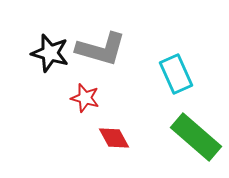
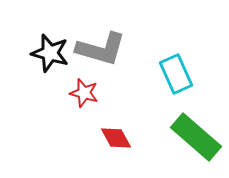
red star: moved 1 px left, 5 px up
red diamond: moved 2 px right
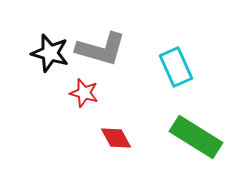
cyan rectangle: moved 7 px up
green rectangle: rotated 9 degrees counterclockwise
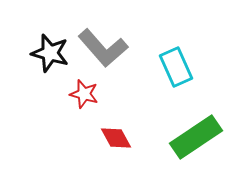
gray L-shape: moved 2 px right, 1 px up; rotated 33 degrees clockwise
red star: moved 1 px down
green rectangle: rotated 66 degrees counterclockwise
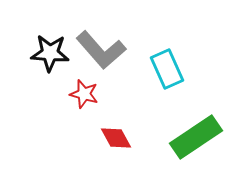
gray L-shape: moved 2 px left, 2 px down
black star: rotated 12 degrees counterclockwise
cyan rectangle: moved 9 px left, 2 px down
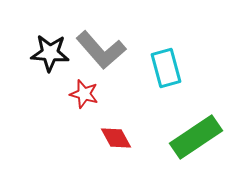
cyan rectangle: moved 1 px left, 1 px up; rotated 9 degrees clockwise
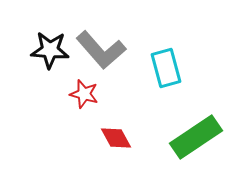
black star: moved 3 px up
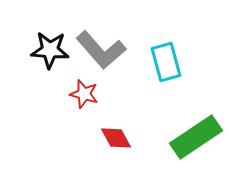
cyan rectangle: moved 6 px up
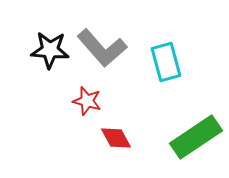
gray L-shape: moved 1 px right, 2 px up
red star: moved 3 px right, 7 px down
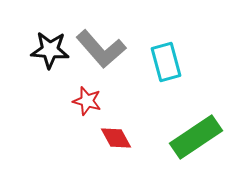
gray L-shape: moved 1 px left, 1 px down
